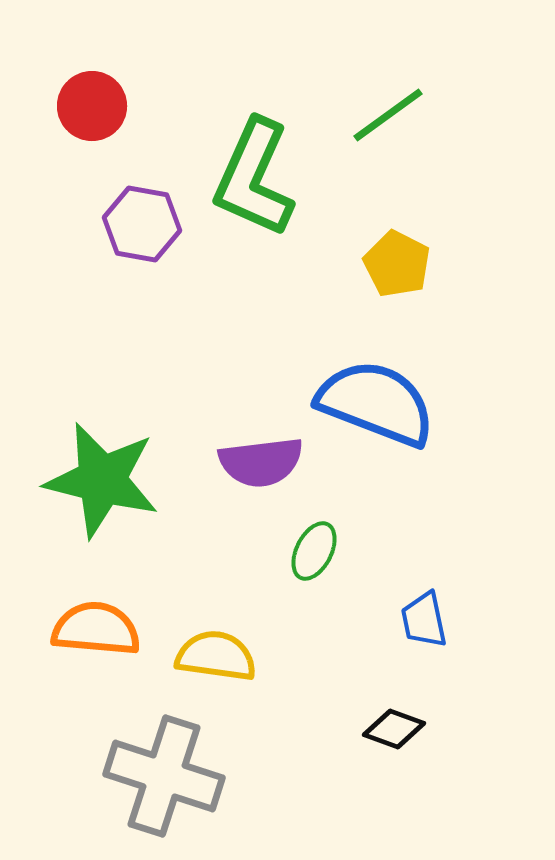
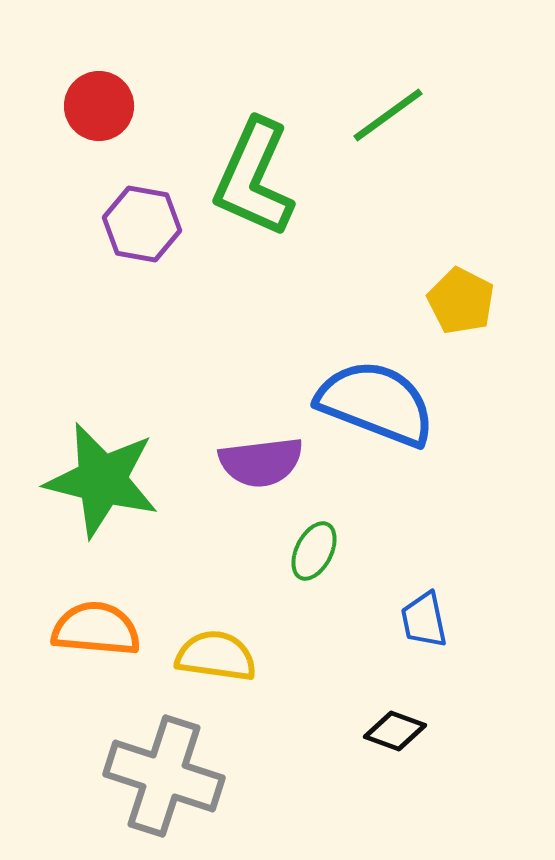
red circle: moved 7 px right
yellow pentagon: moved 64 px right, 37 px down
black diamond: moved 1 px right, 2 px down
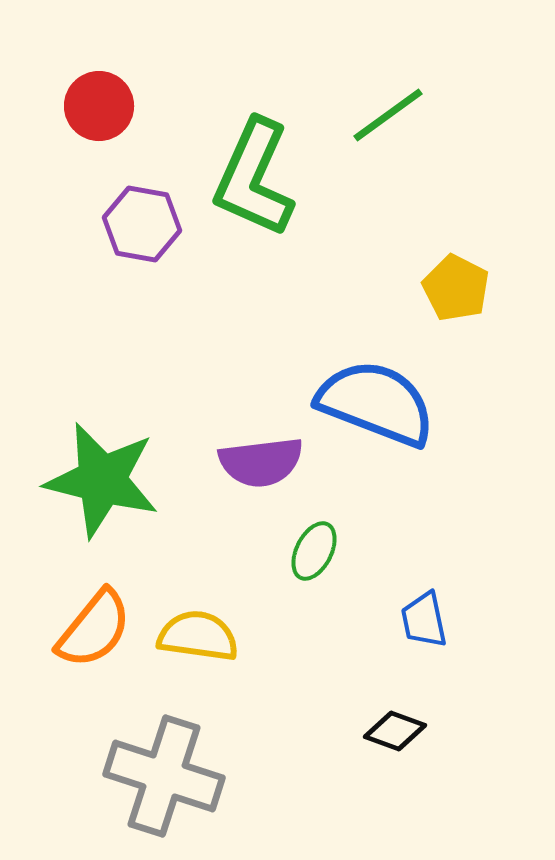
yellow pentagon: moved 5 px left, 13 px up
orange semicircle: moved 2 px left; rotated 124 degrees clockwise
yellow semicircle: moved 18 px left, 20 px up
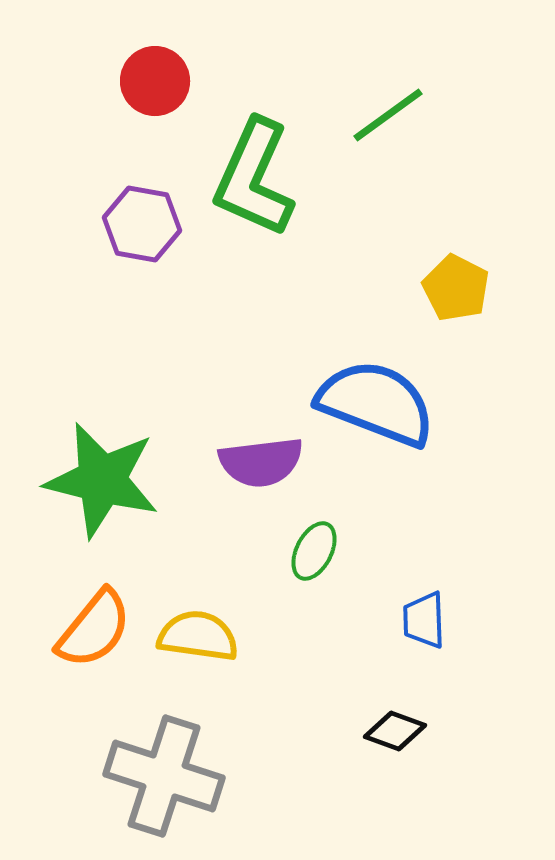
red circle: moved 56 px right, 25 px up
blue trapezoid: rotated 10 degrees clockwise
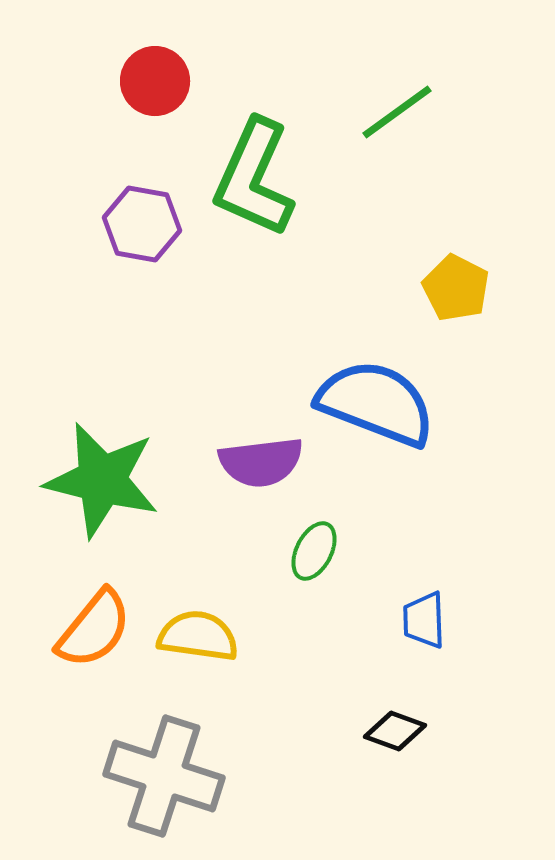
green line: moved 9 px right, 3 px up
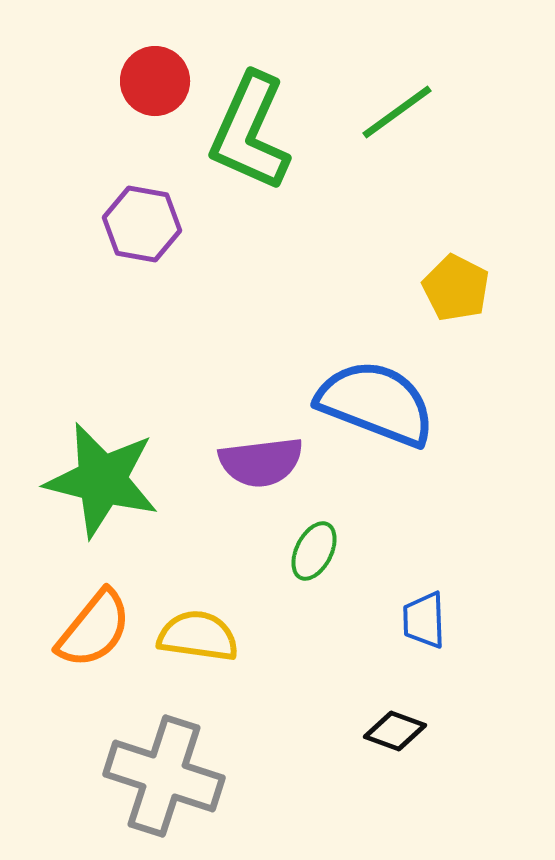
green L-shape: moved 4 px left, 46 px up
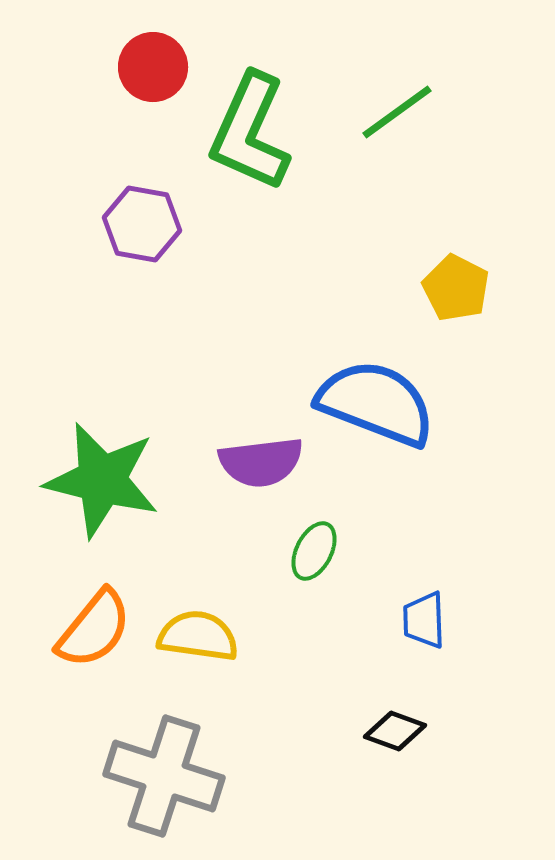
red circle: moved 2 px left, 14 px up
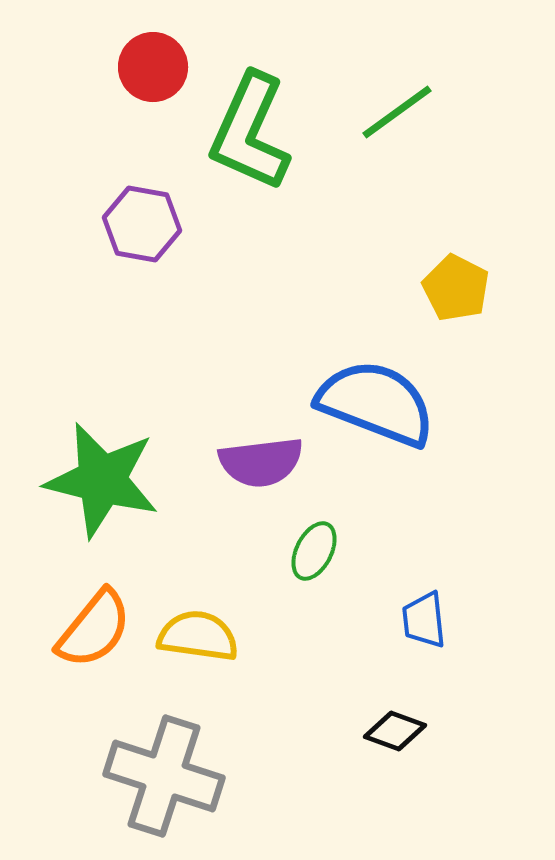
blue trapezoid: rotated 4 degrees counterclockwise
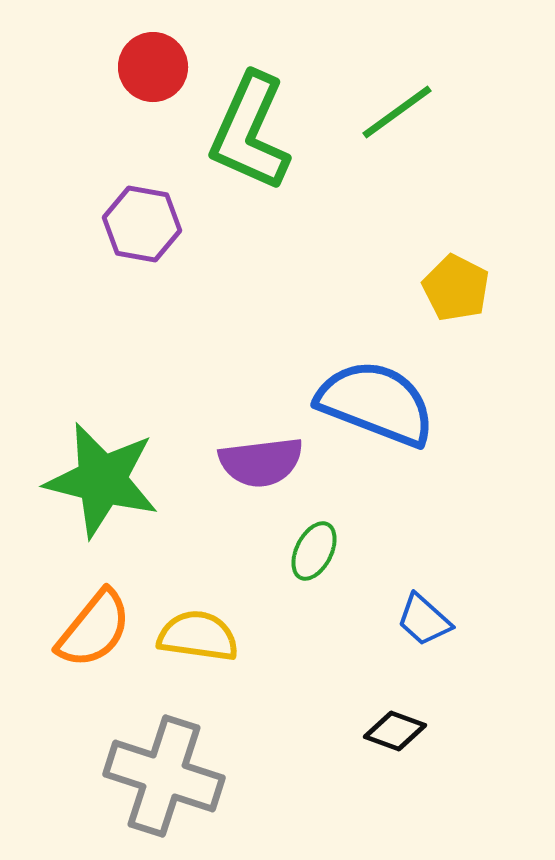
blue trapezoid: rotated 42 degrees counterclockwise
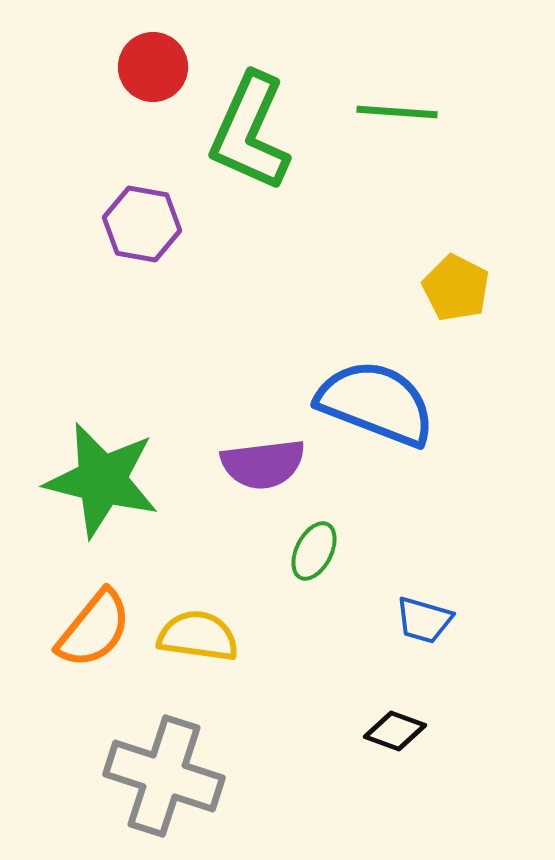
green line: rotated 40 degrees clockwise
purple semicircle: moved 2 px right, 2 px down
blue trapezoid: rotated 26 degrees counterclockwise
